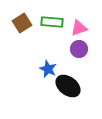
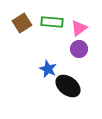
pink triangle: rotated 18 degrees counterclockwise
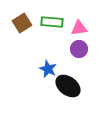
pink triangle: rotated 30 degrees clockwise
